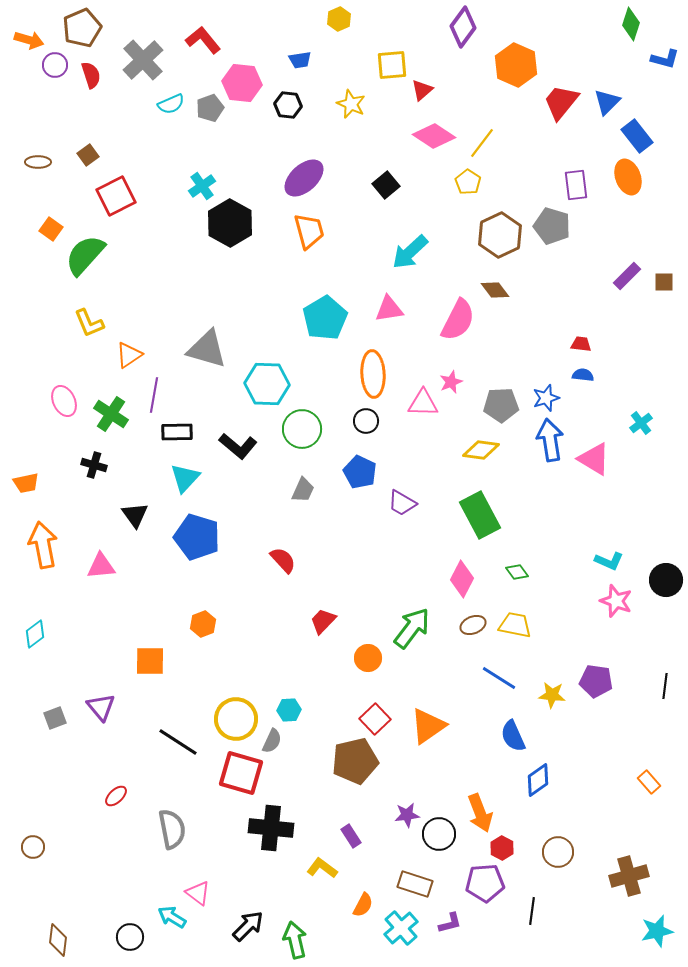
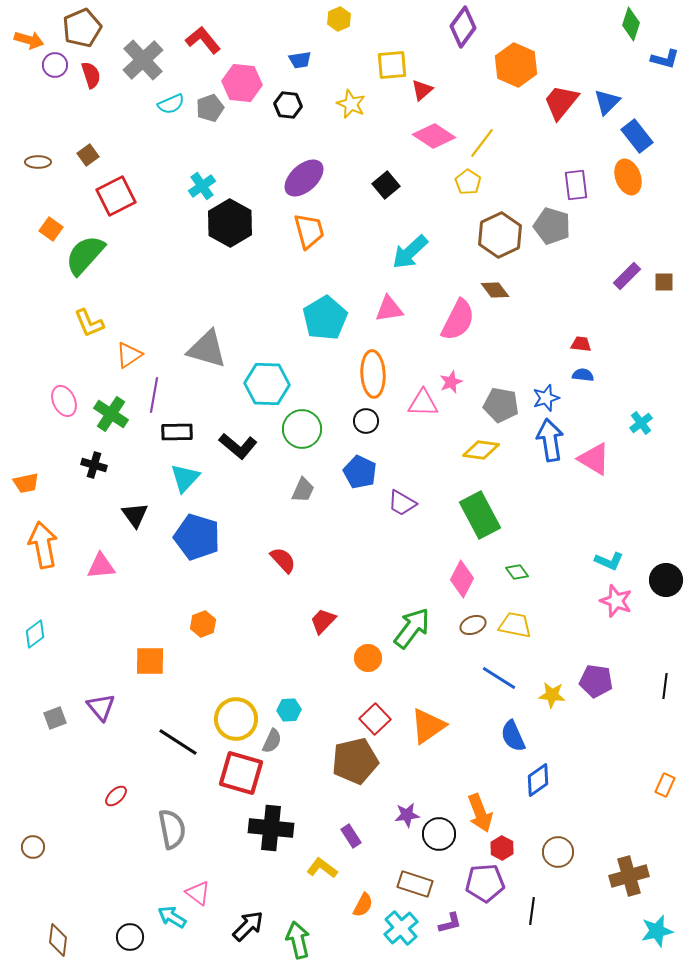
gray pentagon at (501, 405): rotated 12 degrees clockwise
orange rectangle at (649, 782): moved 16 px right, 3 px down; rotated 65 degrees clockwise
green arrow at (295, 940): moved 3 px right
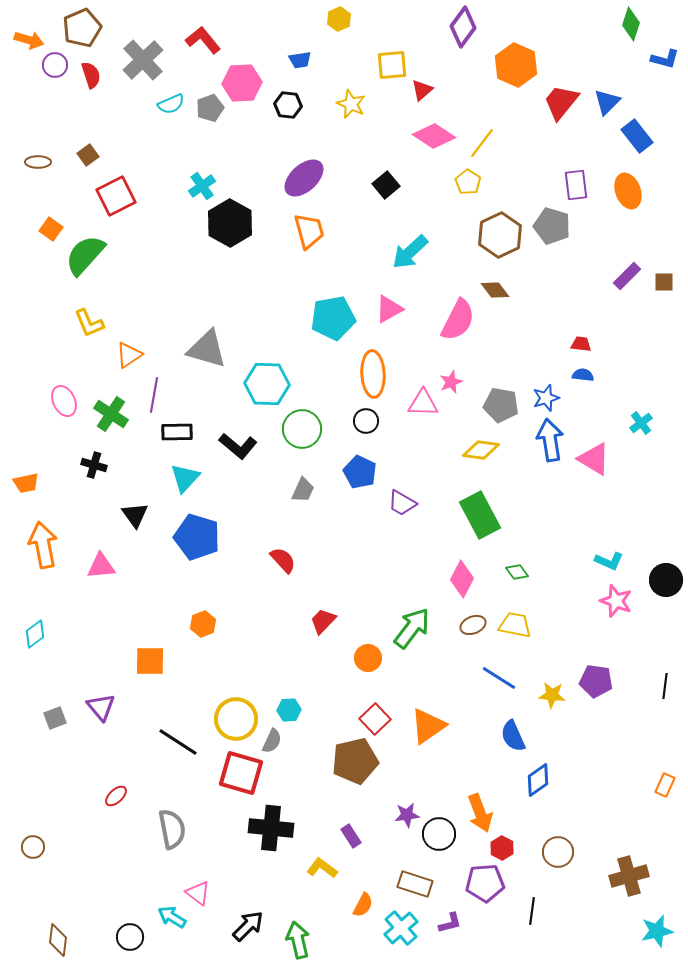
pink hexagon at (242, 83): rotated 9 degrees counterclockwise
orange ellipse at (628, 177): moved 14 px down
pink triangle at (389, 309): rotated 20 degrees counterclockwise
cyan pentagon at (325, 318): moved 8 px right; rotated 21 degrees clockwise
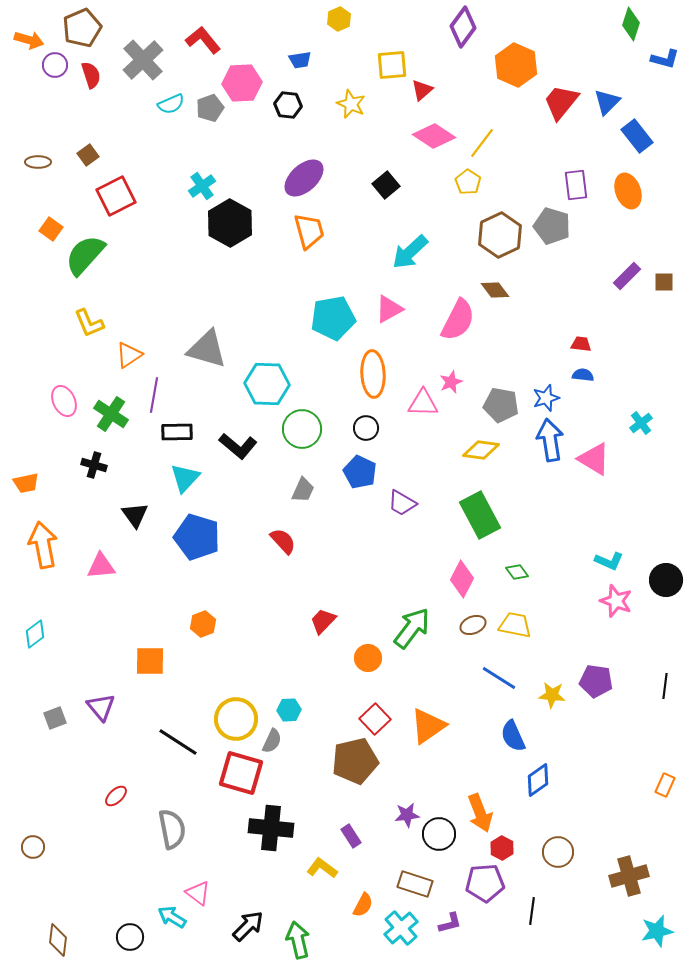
black circle at (366, 421): moved 7 px down
red semicircle at (283, 560): moved 19 px up
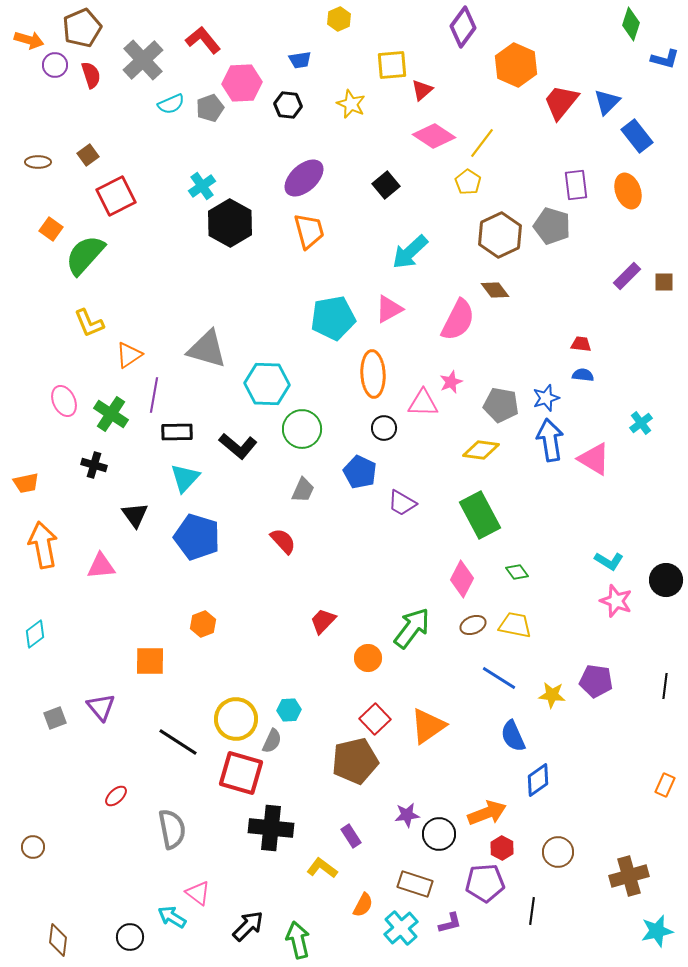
black circle at (366, 428): moved 18 px right
cyan L-shape at (609, 561): rotated 8 degrees clockwise
orange arrow at (480, 813): moved 7 px right; rotated 90 degrees counterclockwise
